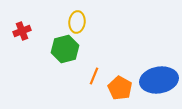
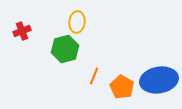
orange pentagon: moved 2 px right, 1 px up
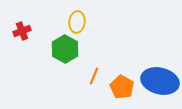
green hexagon: rotated 16 degrees counterclockwise
blue ellipse: moved 1 px right, 1 px down; rotated 24 degrees clockwise
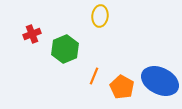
yellow ellipse: moved 23 px right, 6 px up
red cross: moved 10 px right, 3 px down
green hexagon: rotated 8 degrees clockwise
blue ellipse: rotated 12 degrees clockwise
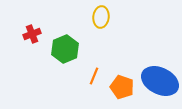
yellow ellipse: moved 1 px right, 1 px down
orange pentagon: rotated 10 degrees counterclockwise
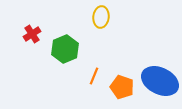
red cross: rotated 12 degrees counterclockwise
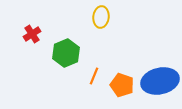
green hexagon: moved 1 px right, 4 px down
blue ellipse: rotated 39 degrees counterclockwise
orange pentagon: moved 2 px up
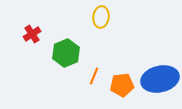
blue ellipse: moved 2 px up
orange pentagon: rotated 25 degrees counterclockwise
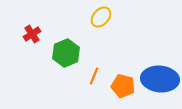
yellow ellipse: rotated 35 degrees clockwise
blue ellipse: rotated 18 degrees clockwise
orange pentagon: moved 1 px right, 1 px down; rotated 20 degrees clockwise
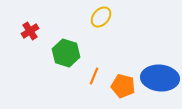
red cross: moved 2 px left, 3 px up
green hexagon: rotated 20 degrees counterclockwise
blue ellipse: moved 1 px up
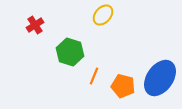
yellow ellipse: moved 2 px right, 2 px up
red cross: moved 5 px right, 6 px up
green hexagon: moved 4 px right, 1 px up
blue ellipse: rotated 60 degrees counterclockwise
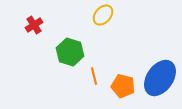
red cross: moved 1 px left
orange line: rotated 36 degrees counterclockwise
